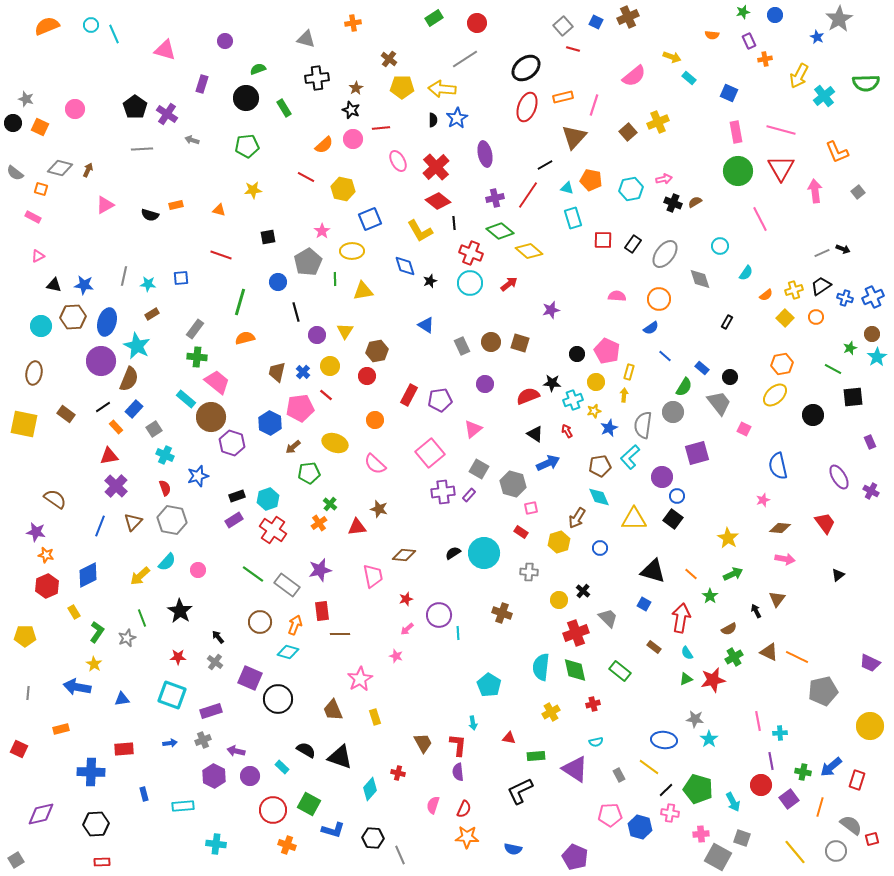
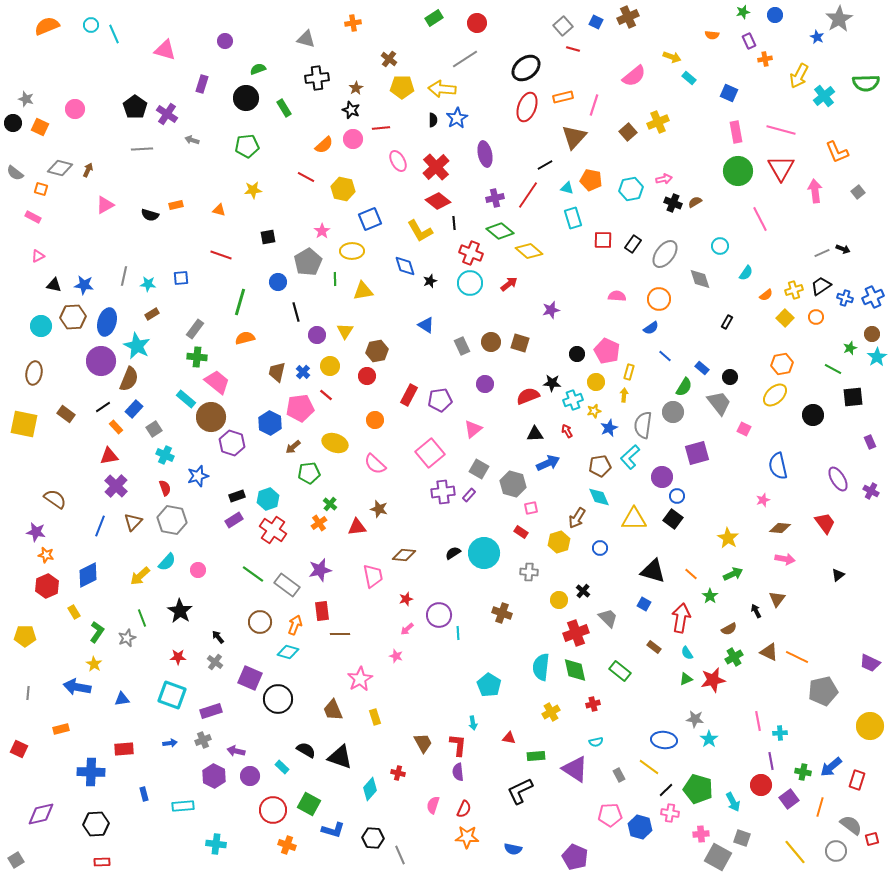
black triangle at (535, 434): rotated 36 degrees counterclockwise
purple ellipse at (839, 477): moved 1 px left, 2 px down
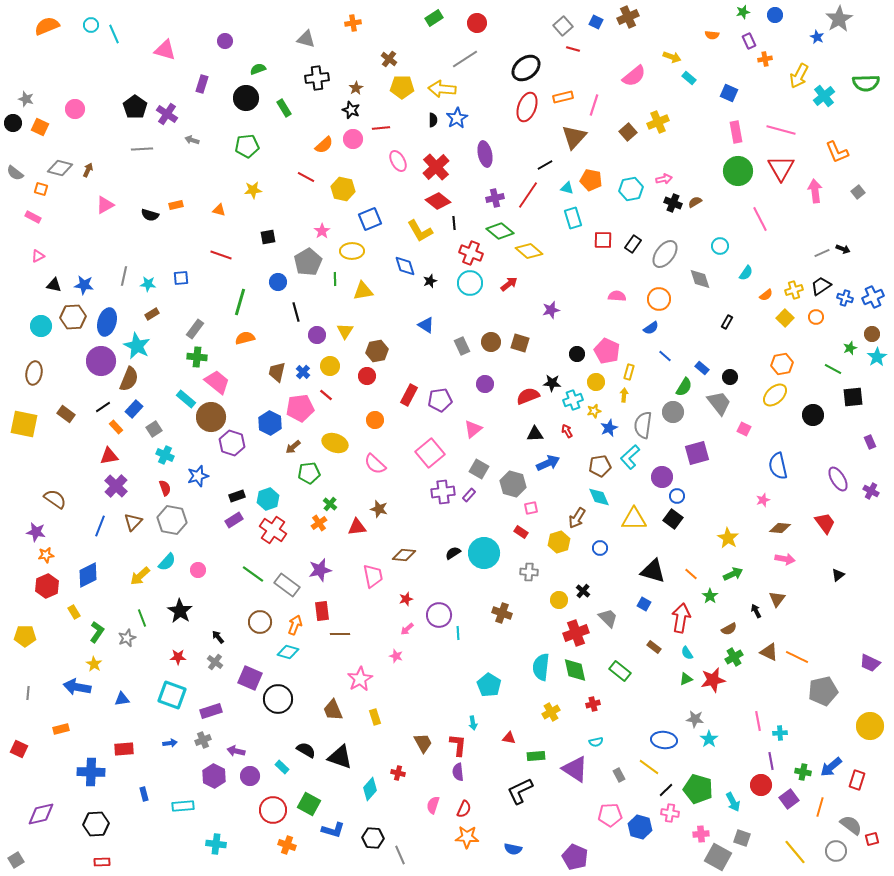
orange star at (46, 555): rotated 21 degrees counterclockwise
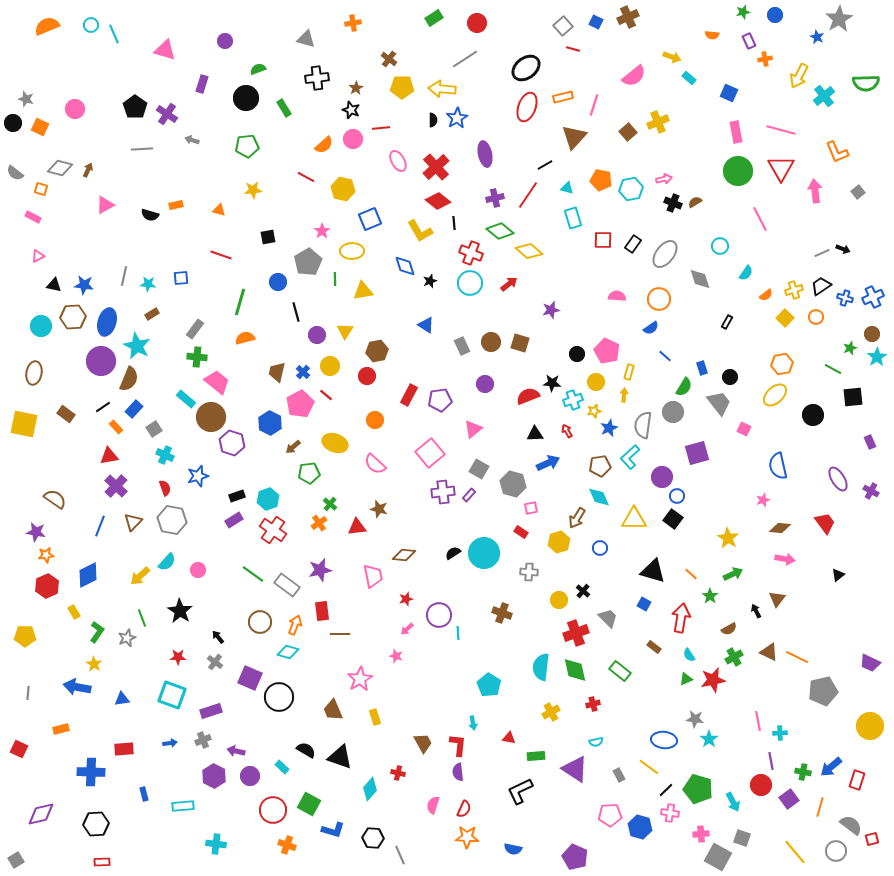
orange pentagon at (591, 180): moved 10 px right
blue rectangle at (702, 368): rotated 32 degrees clockwise
pink pentagon at (300, 408): moved 4 px up; rotated 20 degrees counterclockwise
cyan semicircle at (687, 653): moved 2 px right, 2 px down
black circle at (278, 699): moved 1 px right, 2 px up
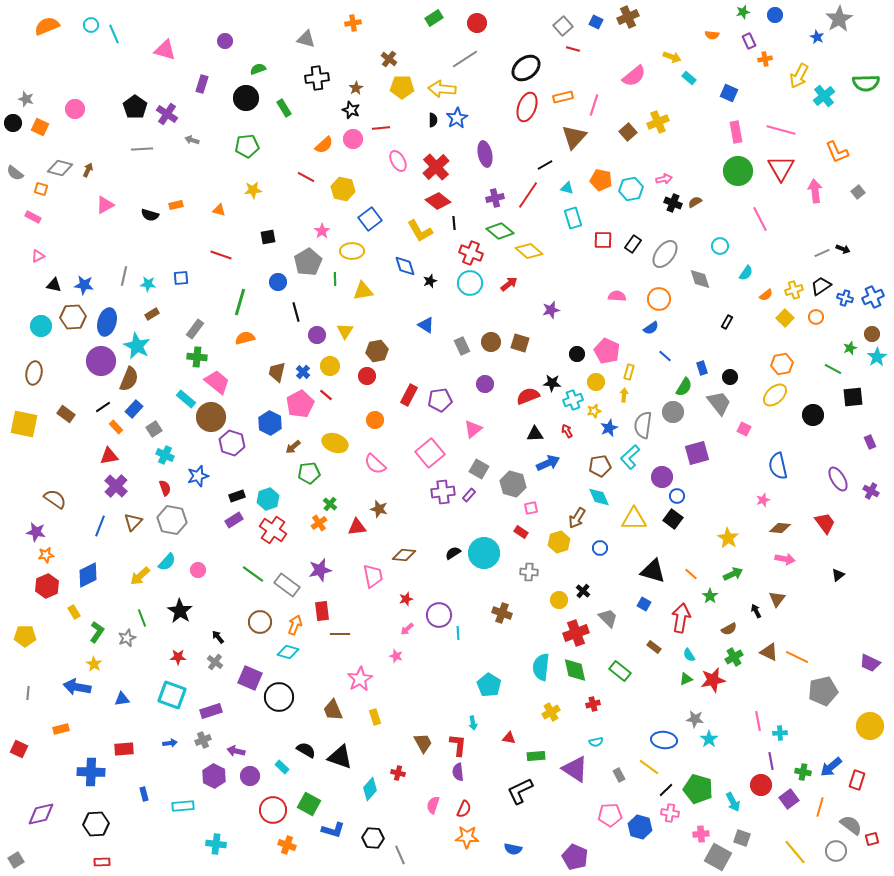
blue square at (370, 219): rotated 15 degrees counterclockwise
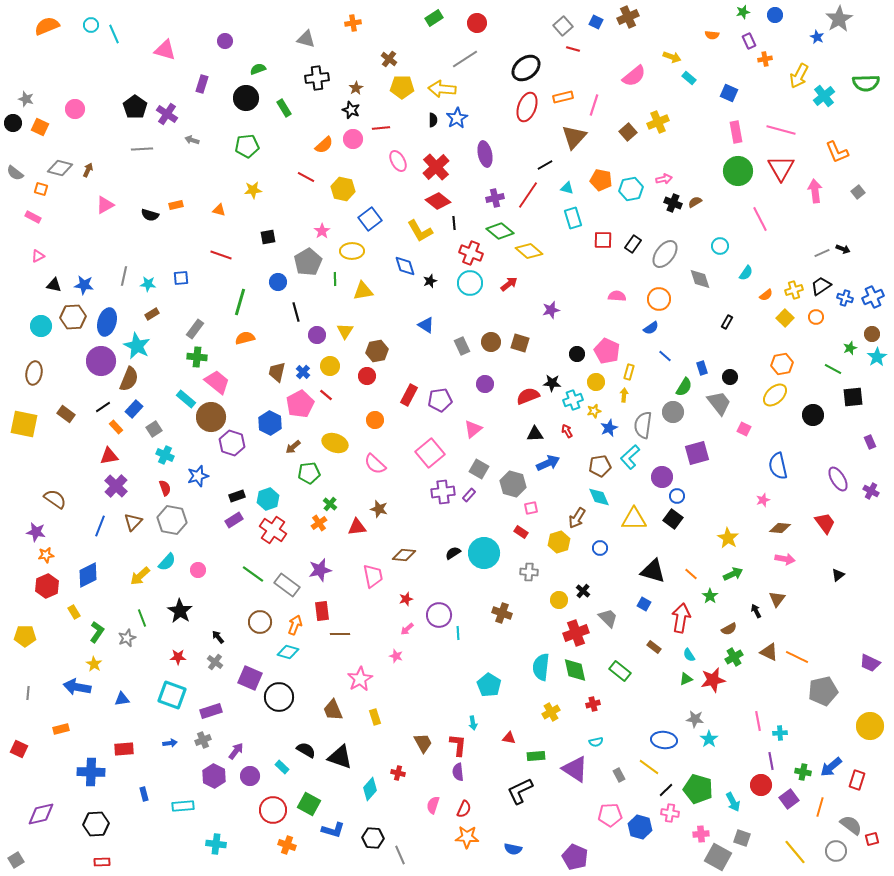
purple arrow at (236, 751): rotated 114 degrees clockwise
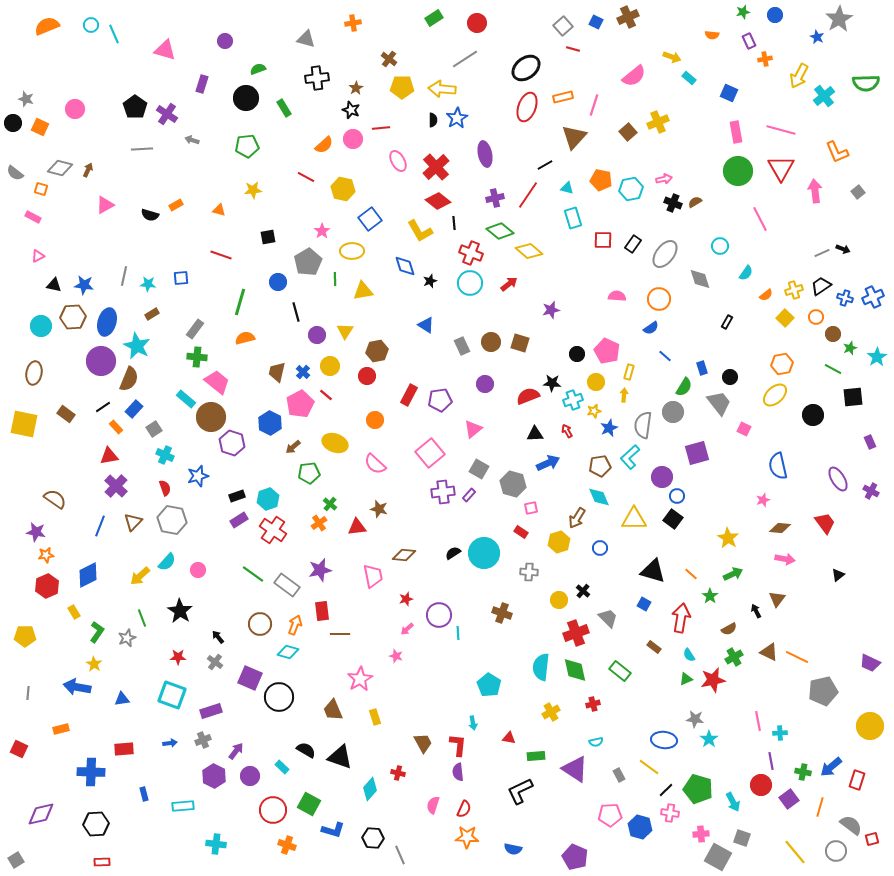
orange rectangle at (176, 205): rotated 16 degrees counterclockwise
brown circle at (872, 334): moved 39 px left
purple rectangle at (234, 520): moved 5 px right
brown circle at (260, 622): moved 2 px down
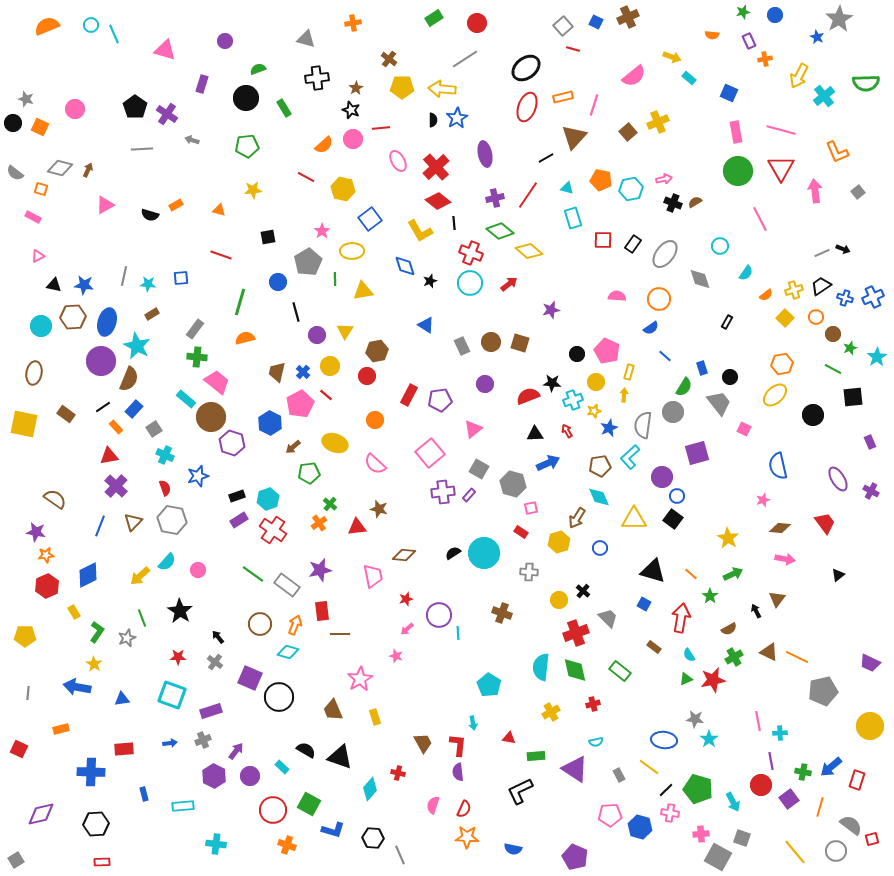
black line at (545, 165): moved 1 px right, 7 px up
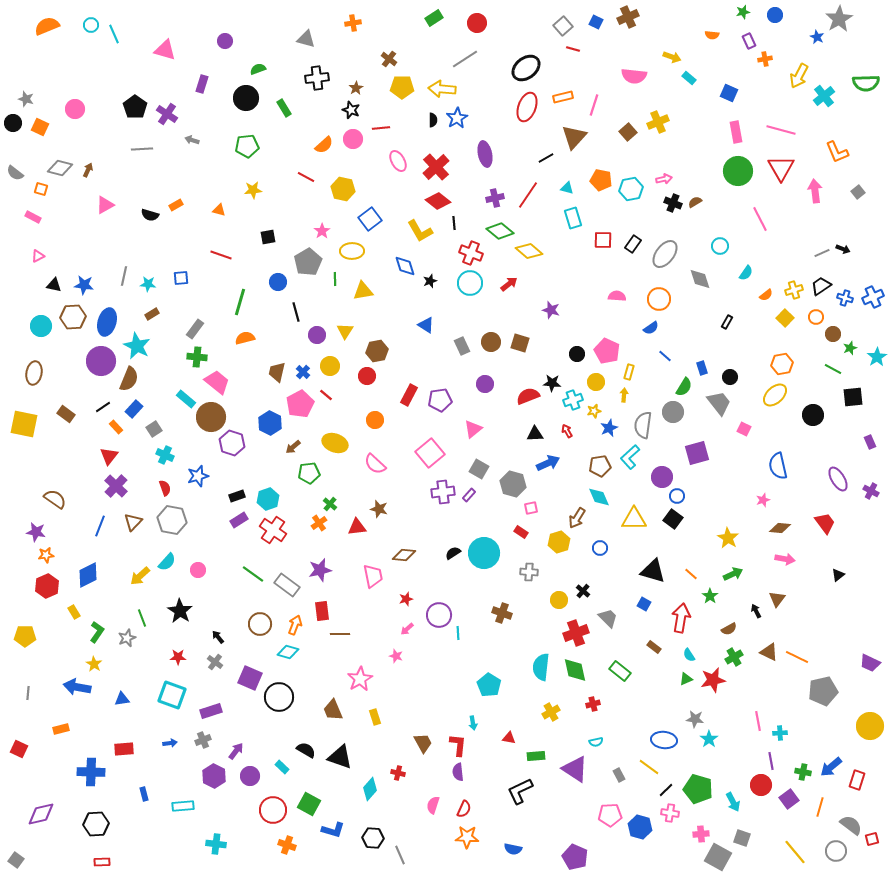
pink semicircle at (634, 76): rotated 45 degrees clockwise
purple star at (551, 310): rotated 30 degrees clockwise
red triangle at (109, 456): rotated 42 degrees counterclockwise
gray square at (16, 860): rotated 21 degrees counterclockwise
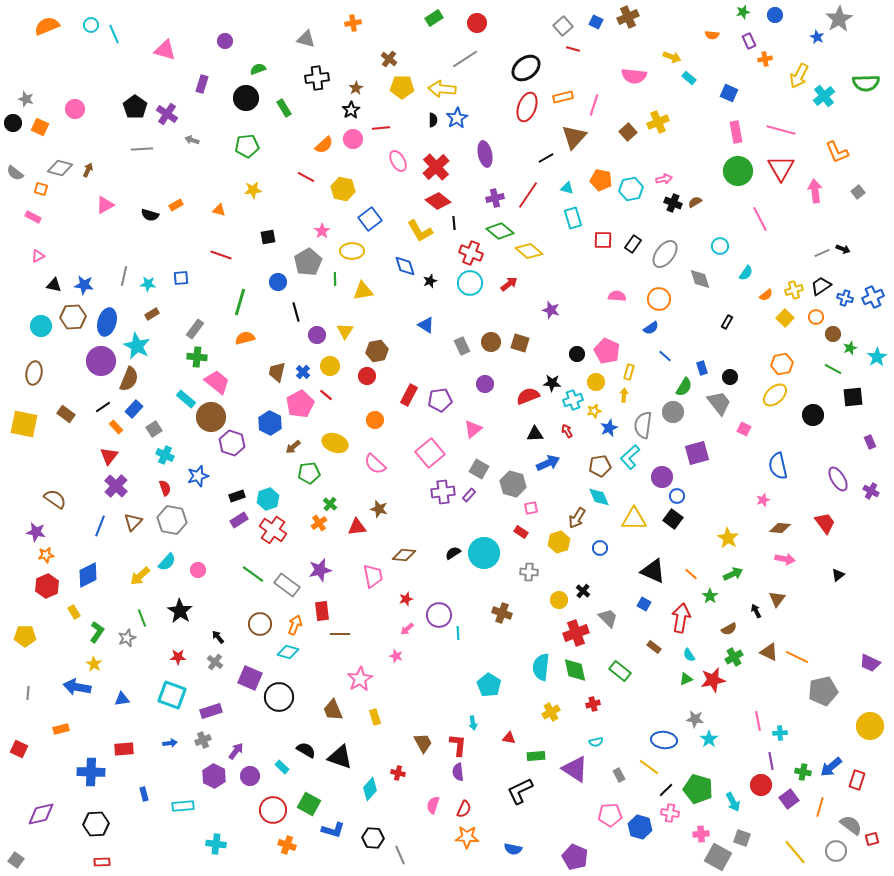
black star at (351, 110): rotated 18 degrees clockwise
black triangle at (653, 571): rotated 8 degrees clockwise
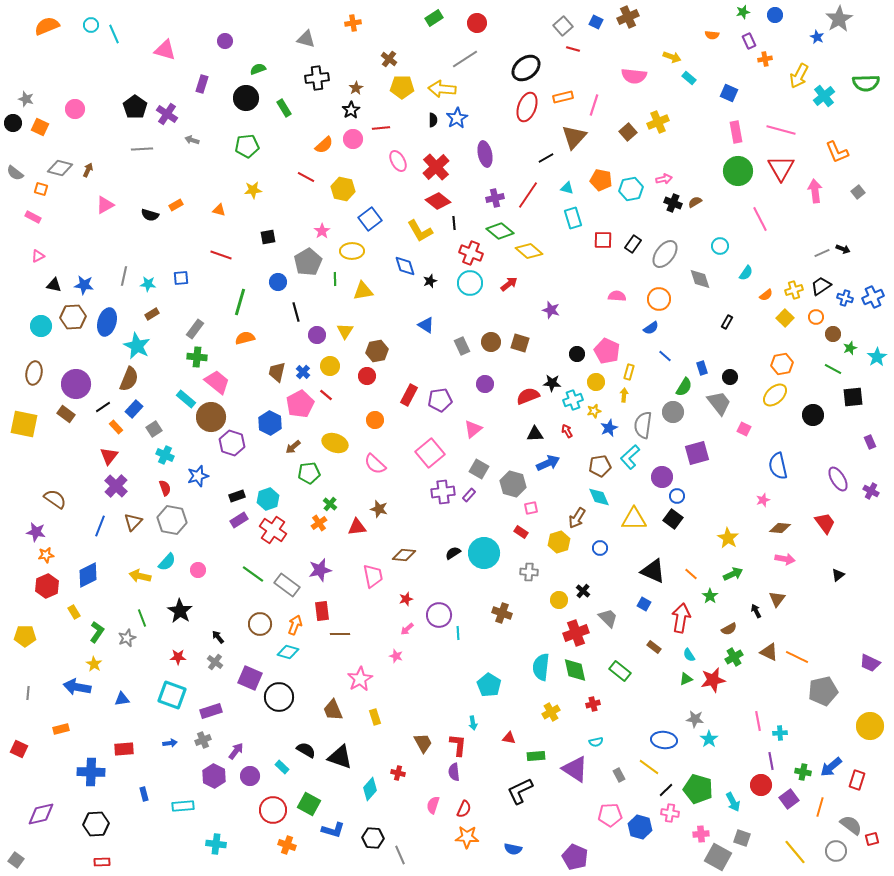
purple circle at (101, 361): moved 25 px left, 23 px down
yellow arrow at (140, 576): rotated 55 degrees clockwise
purple semicircle at (458, 772): moved 4 px left
